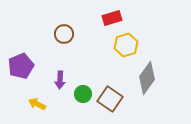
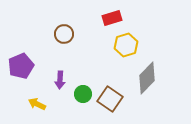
gray diamond: rotated 8 degrees clockwise
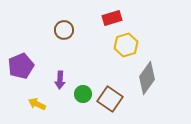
brown circle: moved 4 px up
gray diamond: rotated 8 degrees counterclockwise
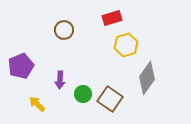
yellow arrow: rotated 18 degrees clockwise
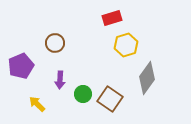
brown circle: moved 9 px left, 13 px down
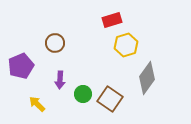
red rectangle: moved 2 px down
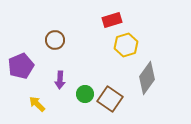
brown circle: moved 3 px up
green circle: moved 2 px right
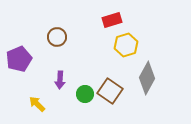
brown circle: moved 2 px right, 3 px up
purple pentagon: moved 2 px left, 7 px up
gray diamond: rotated 8 degrees counterclockwise
brown square: moved 8 px up
